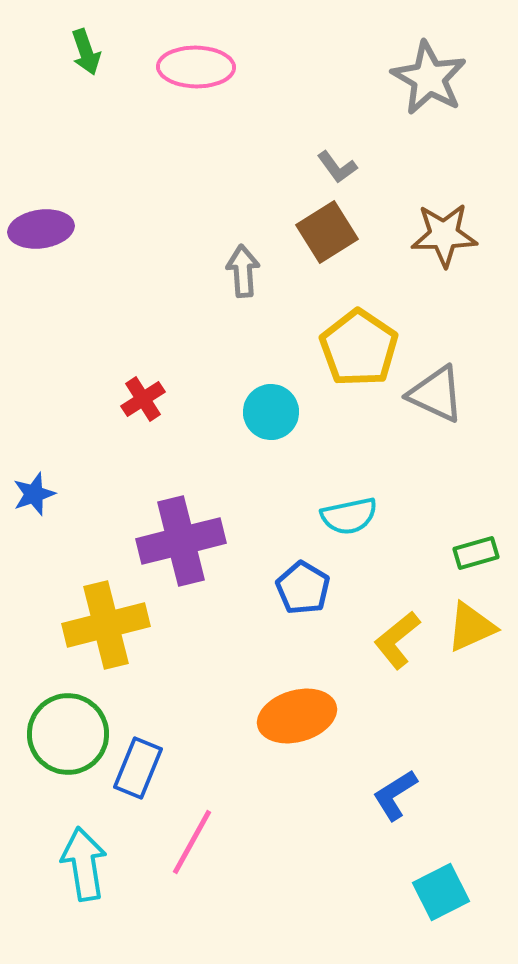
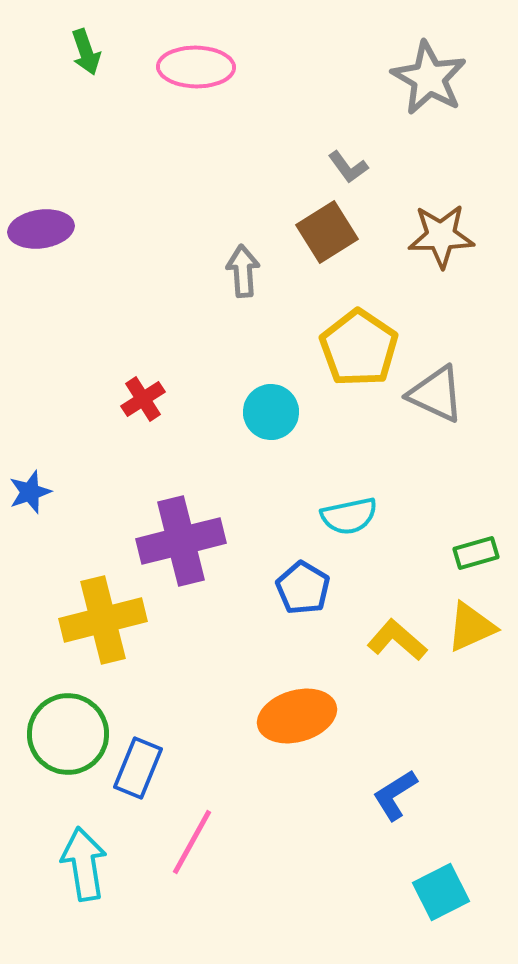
gray L-shape: moved 11 px right
brown star: moved 3 px left, 1 px down
blue star: moved 4 px left, 2 px up
yellow cross: moved 3 px left, 5 px up
yellow L-shape: rotated 80 degrees clockwise
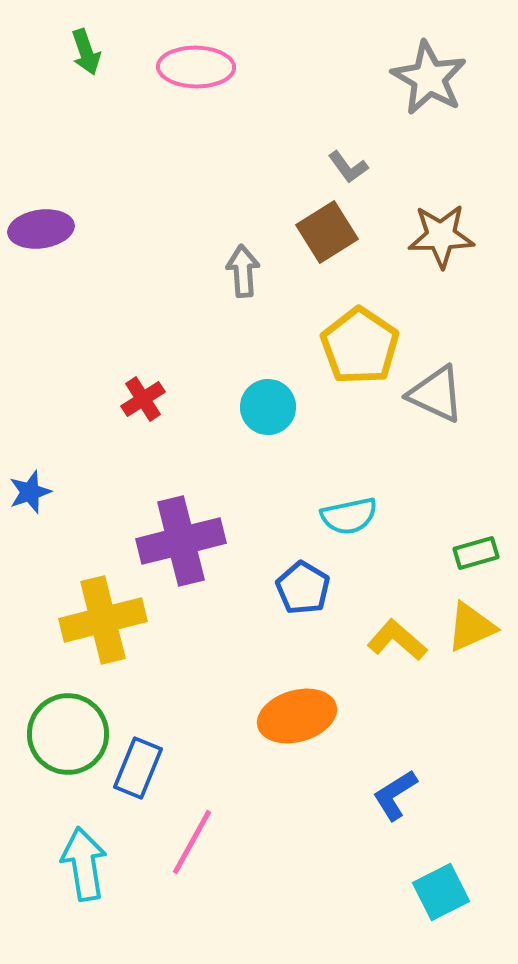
yellow pentagon: moved 1 px right, 2 px up
cyan circle: moved 3 px left, 5 px up
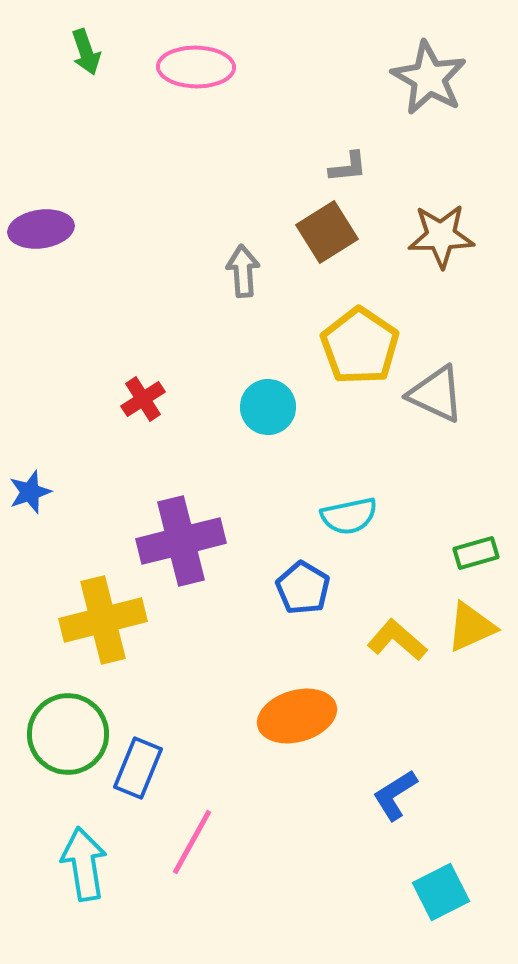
gray L-shape: rotated 60 degrees counterclockwise
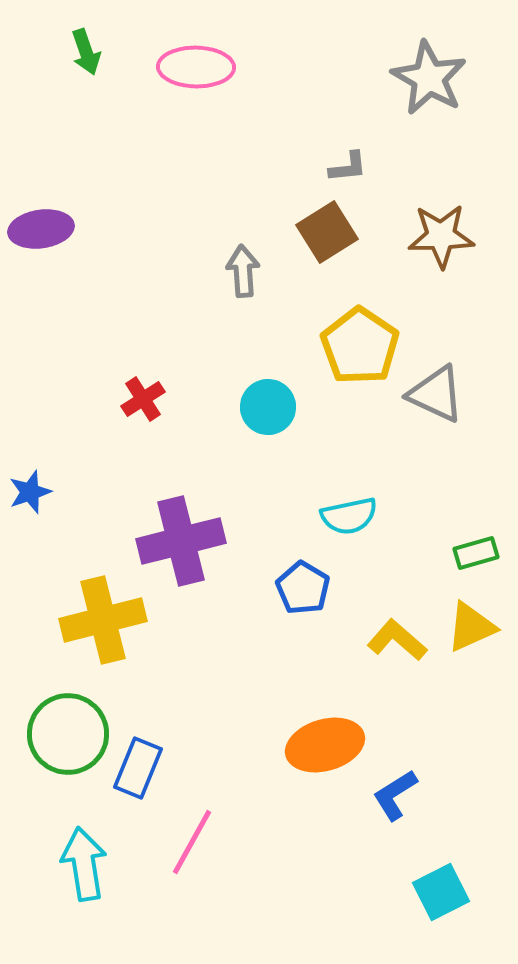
orange ellipse: moved 28 px right, 29 px down
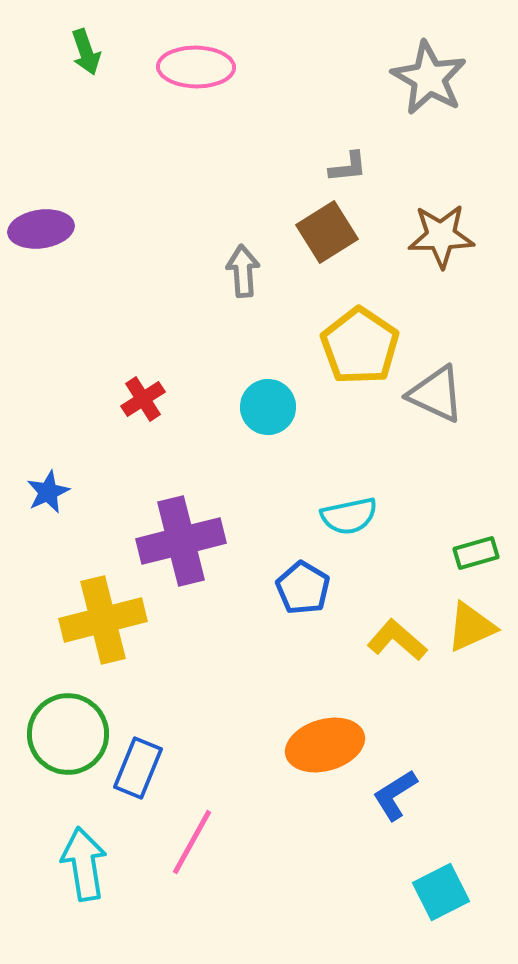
blue star: moved 18 px right; rotated 6 degrees counterclockwise
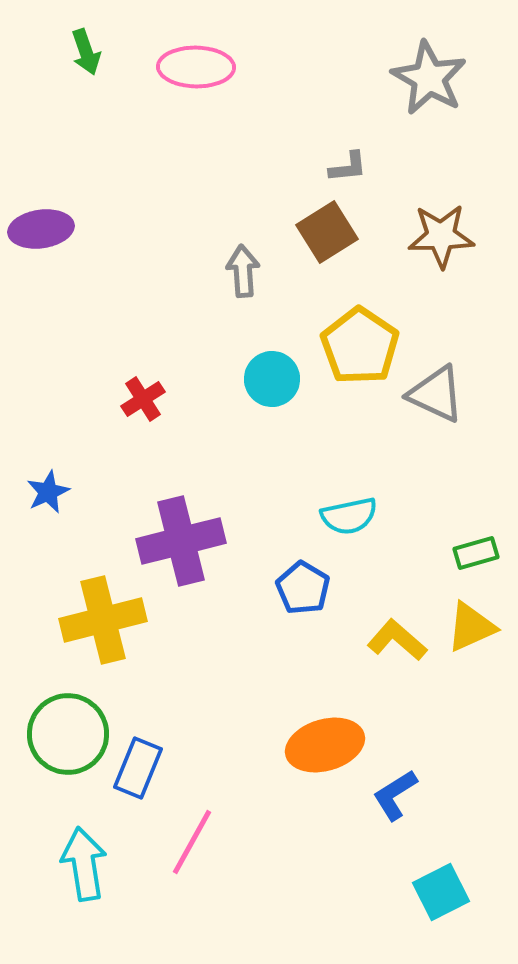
cyan circle: moved 4 px right, 28 px up
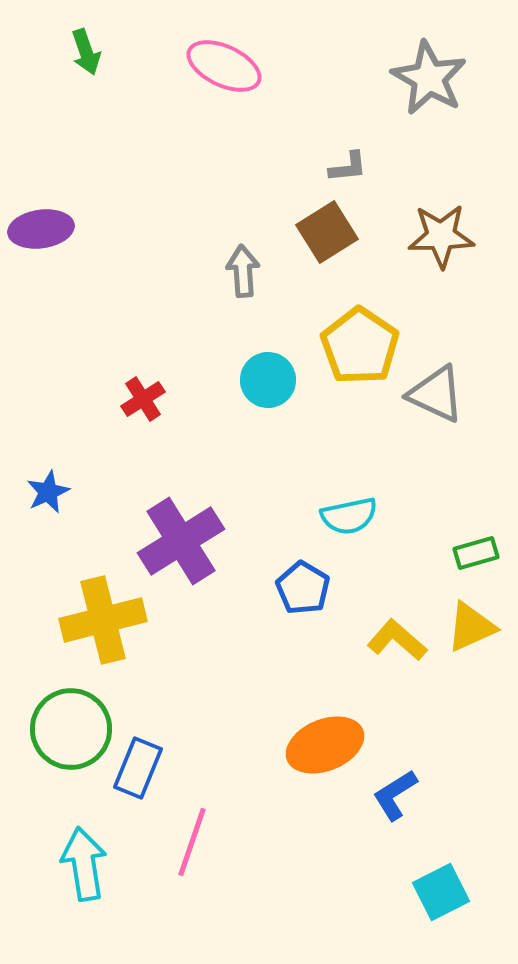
pink ellipse: moved 28 px right, 1 px up; rotated 24 degrees clockwise
cyan circle: moved 4 px left, 1 px down
purple cross: rotated 18 degrees counterclockwise
green circle: moved 3 px right, 5 px up
orange ellipse: rotated 6 degrees counterclockwise
pink line: rotated 10 degrees counterclockwise
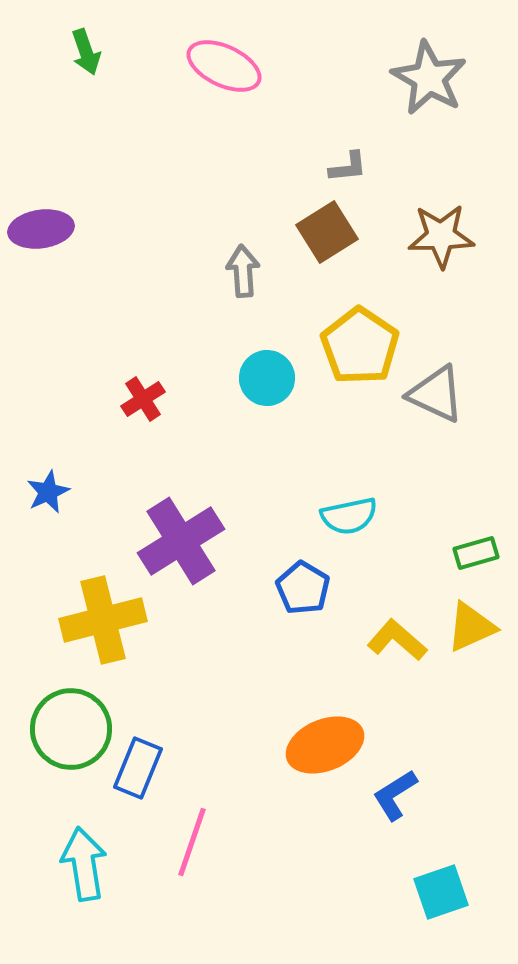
cyan circle: moved 1 px left, 2 px up
cyan square: rotated 8 degrees clockwise
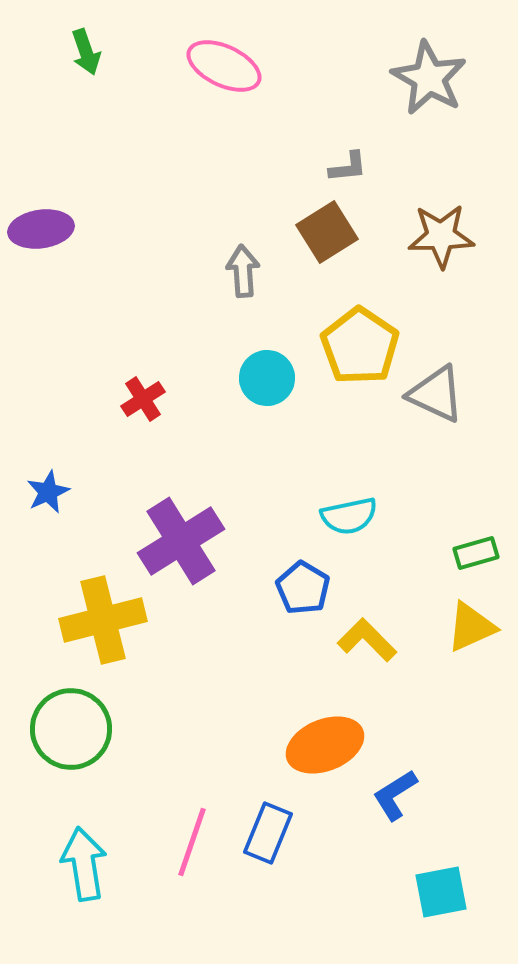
yellow L-shape: moved 30 px left; rotated 4 degrees clockwise
blue rectangle: moved 130 px right, 65 px down
cyan square: rotated 8 degrees clockwise
